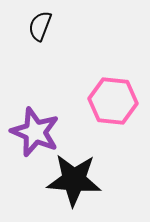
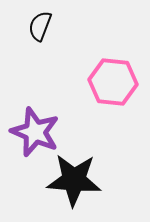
pink hexagon: moved 19 px up
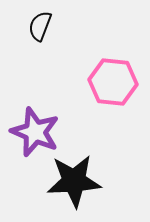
black star: moved 1 px down; rotated 8 degrees counterclockwise
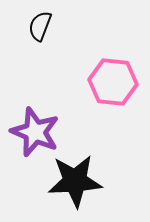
black star: moved 1 px right
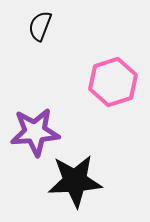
pink hexagon: rotated 24 degrees counterclockwise
purple star: rotated 27 degrees counterclockwise
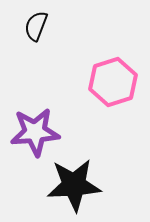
black semicircle: moved 4 px left
black star: moved 1 px left, 4 px down
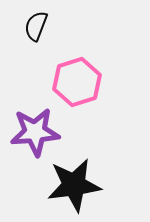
pink hexagon: moved 36 px left
black star: rotated 4 degrees counterclockwise
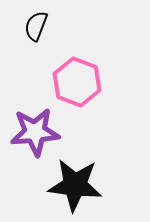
pink hexagon: rotated 21 degrees counterclockwise
black star: moved 1 px right; rotated 14 degrees clockwise
